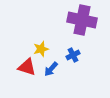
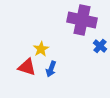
yellow star: rotated 14 degrees counterclockwise
blue cross: moved 27 px right, 9 px up; rotated 24 degrees counterclockwise
blue arrow: rotated 21 degrees counterclockwise
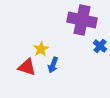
blue arrow: moved 2 px right, 4 px up
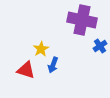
blue cross: rotated 16 degrees clockwise
red triangle: moved 1 px left, 3 px down
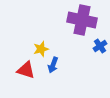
yellow star: rotated 14 degrees clockwise
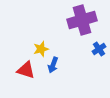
purple cross: rotated 28 degrees counterclockwise
blue cross: moved 1 px left, 3 px down
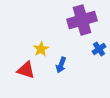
yellow star: rotated 14 degrees counterclockwise
blue arrow: moved 8 px right
